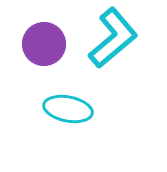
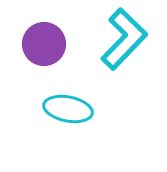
cyan L-shape: moved 11 px right, 1 px down; rotated 6 degrees counterclockwise
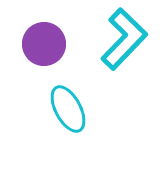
cyan ellipse: rotated 51 degrees clockwise
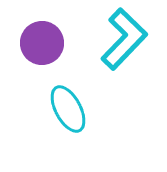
purple circle: moved 2 px left, 1 px up
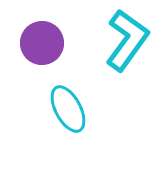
cyan L-shape: moved 3 px right, 1 px down; rotated 8 degrees counterclockwise
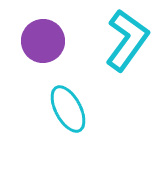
purple circle: moved 1 px right, 2 px up
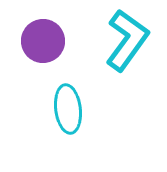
cyan ellipse: rotated 21 degrees clockwise
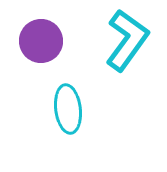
purple circle: moved 2 px left
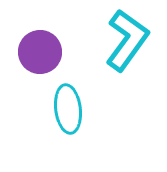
purple circle: moved 1 px left, 11 px down
